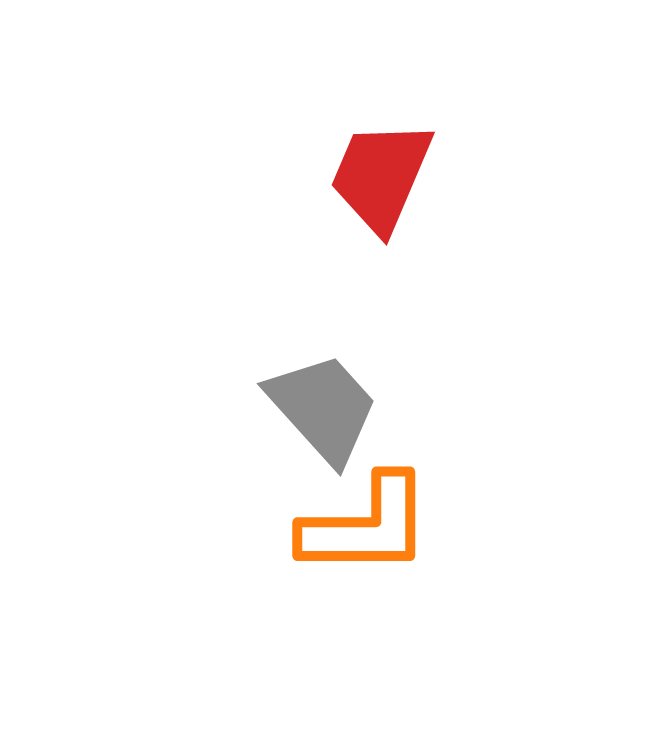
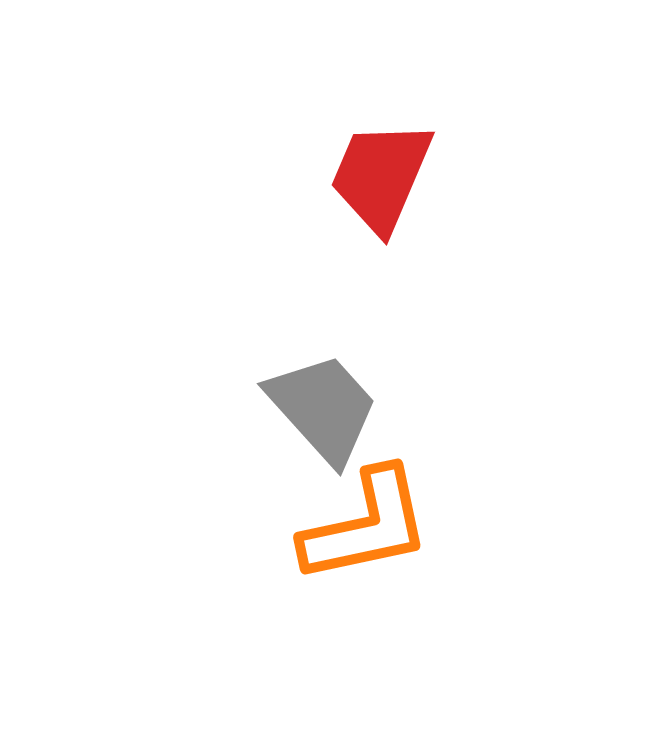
orange L-shape: rotated 12 degrees counterclockwise
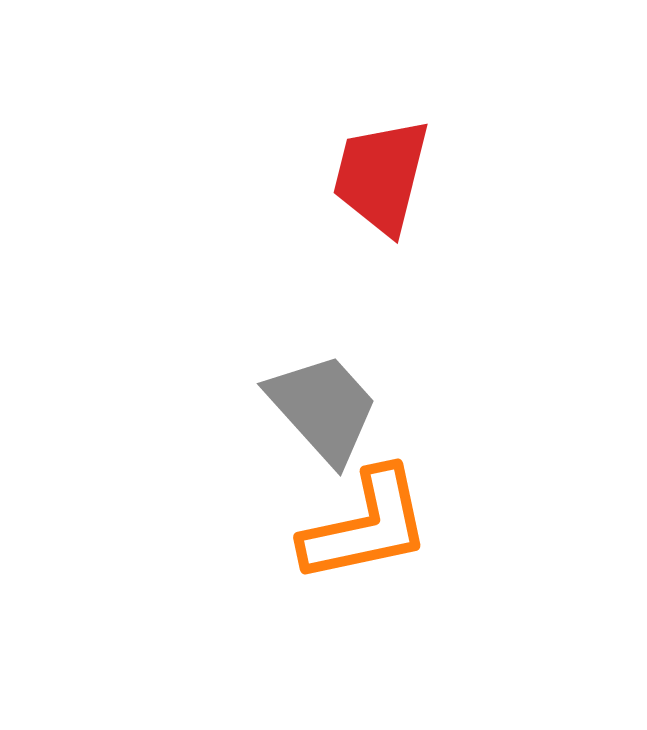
red trapezoid: rotated 9 degrees counterclockwise
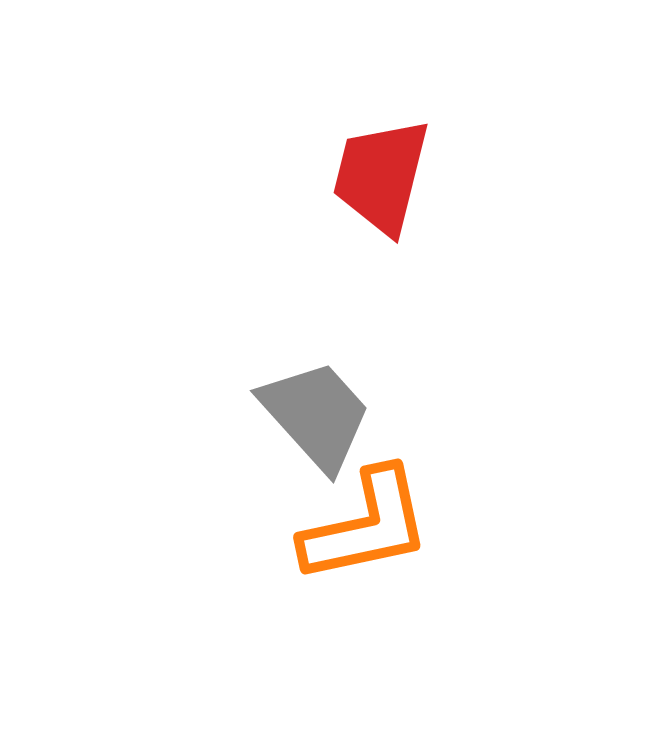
gray trapezoid: moved 7 px left, 7 px down
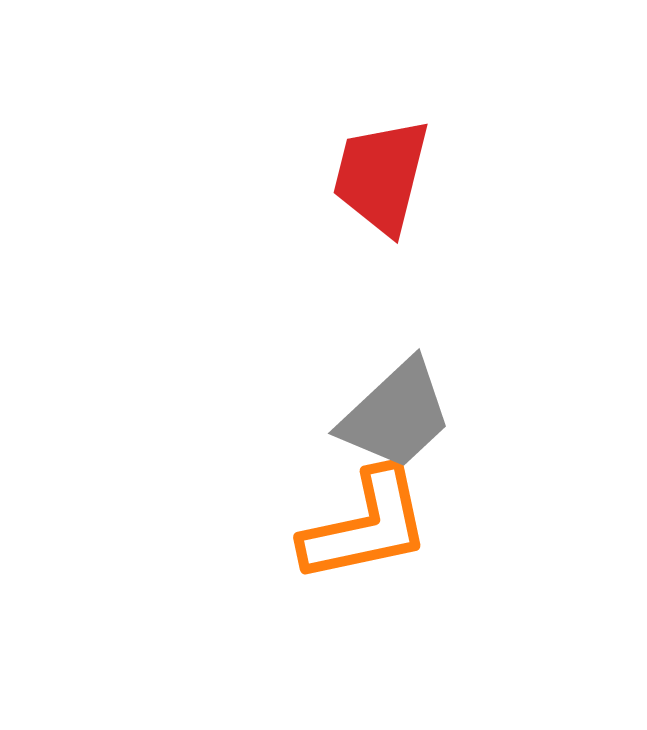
gray trapezoid: moved 80 px right; rotated 89 degrees clockwise
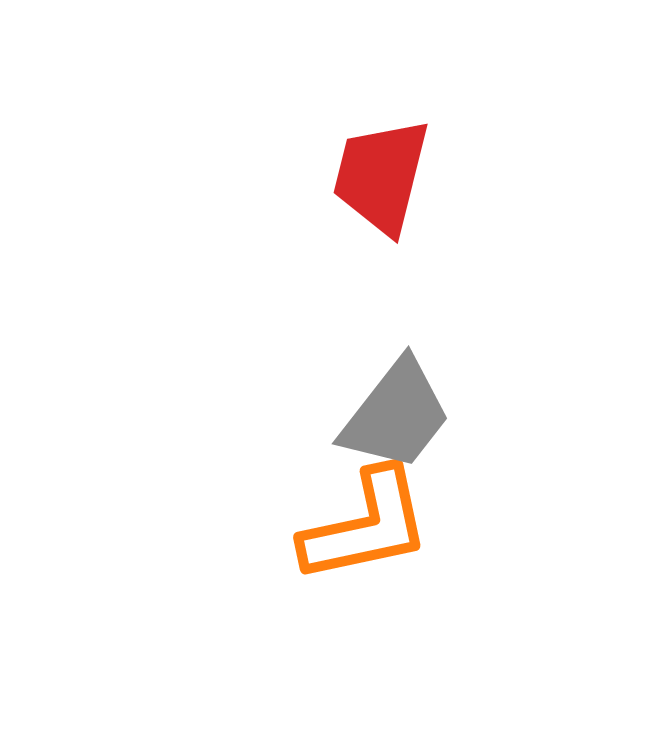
gray trapezoid: rotated 9 degrees counterclockwise
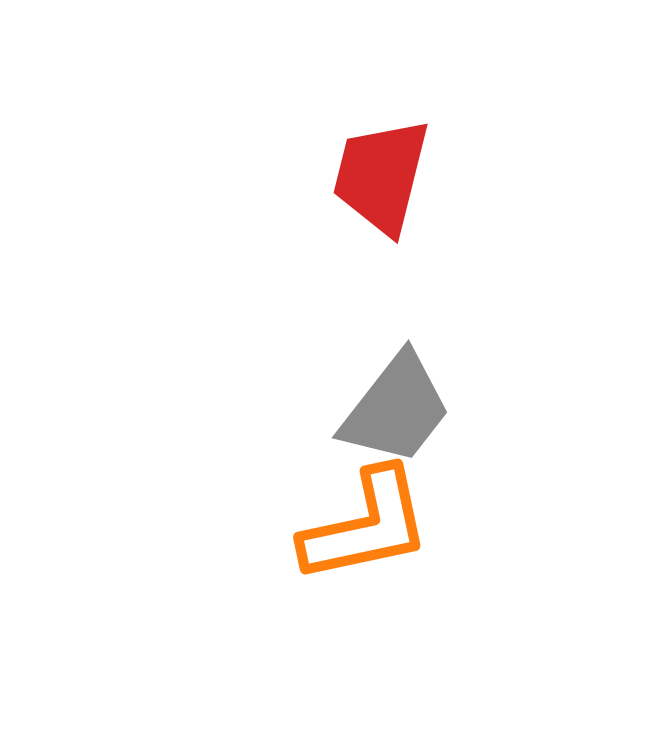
gray trapezoid: moved 6 px up
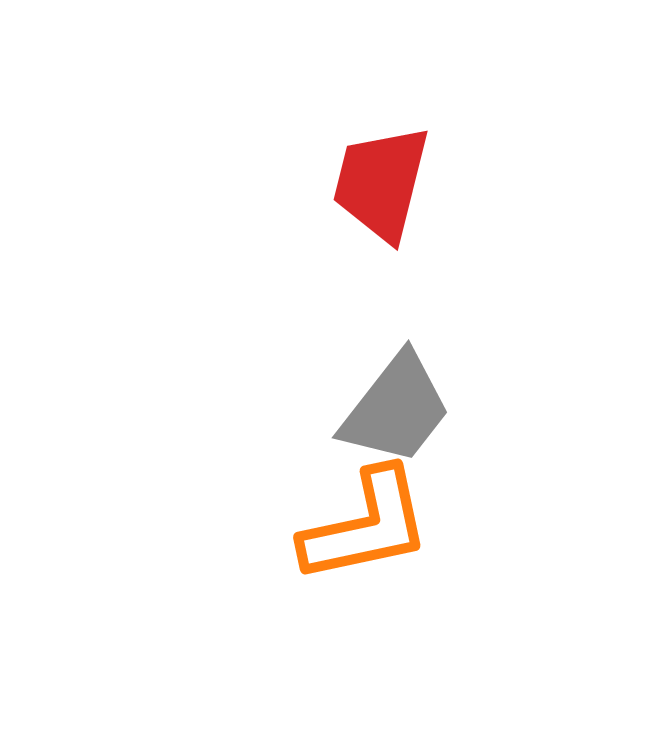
red trapezoid: moved 7 px down
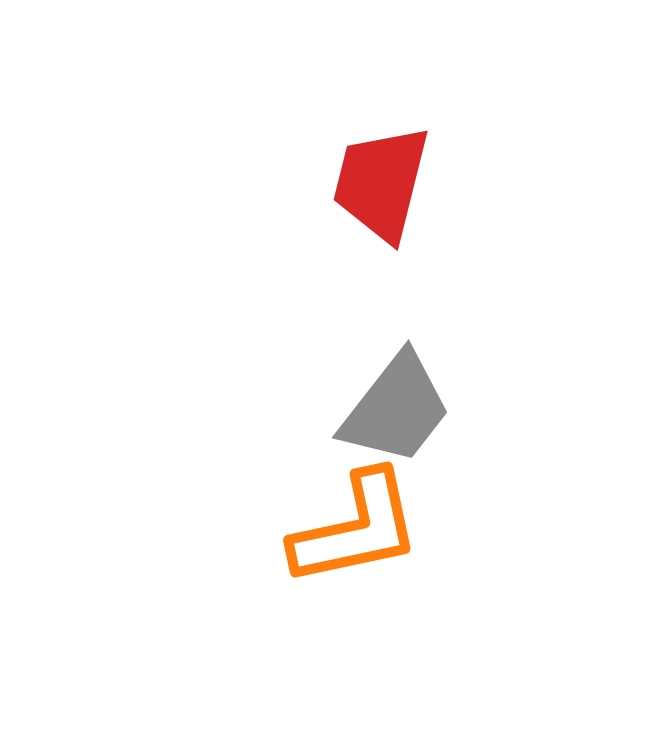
orange L-shape: moved 10 px left, 3 px down
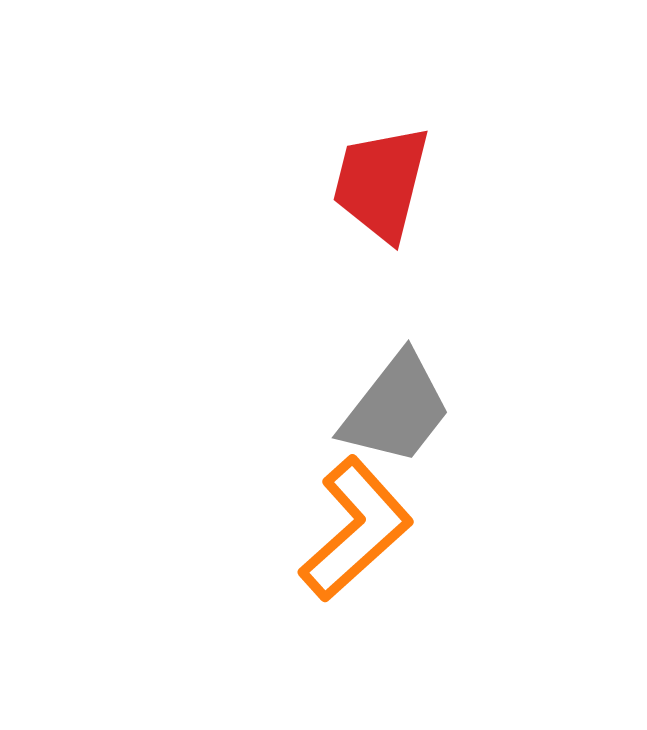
orange L-shape: rotated 30 degrees counterclockwise
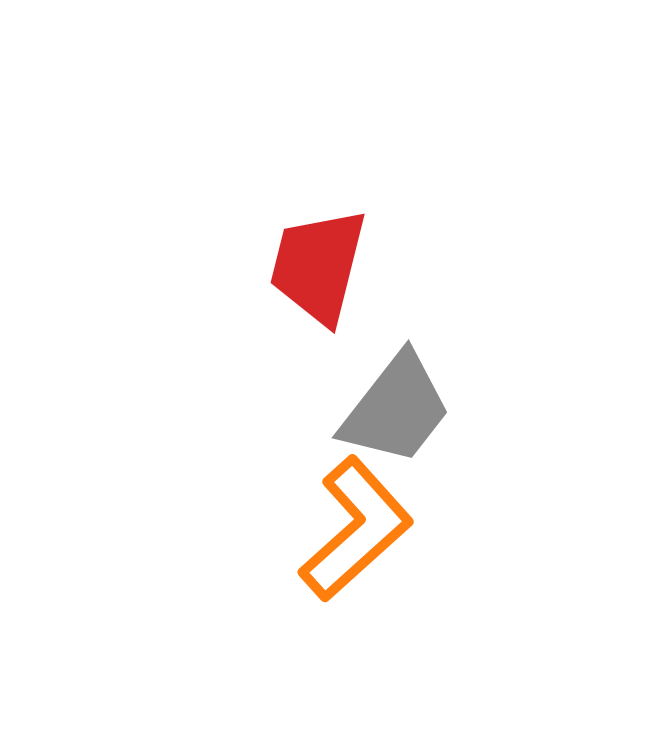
red trapezoid: moved 63 px left, 83 px down
